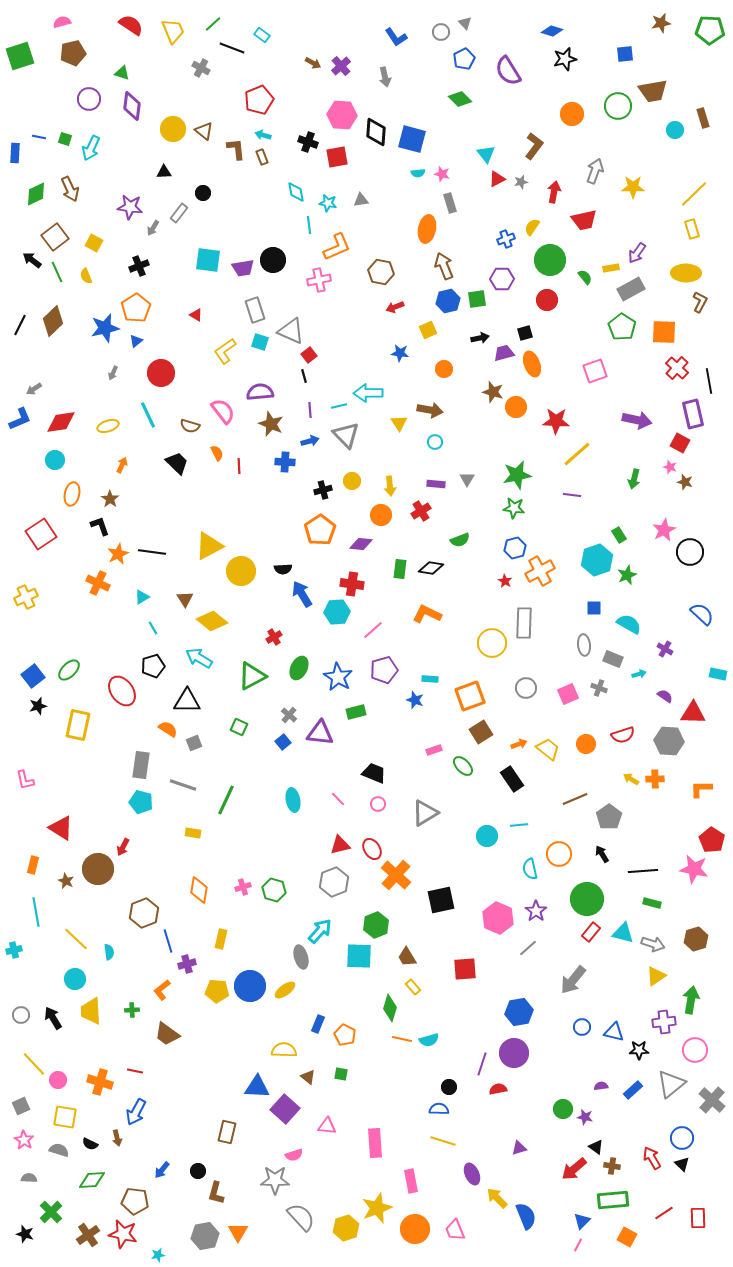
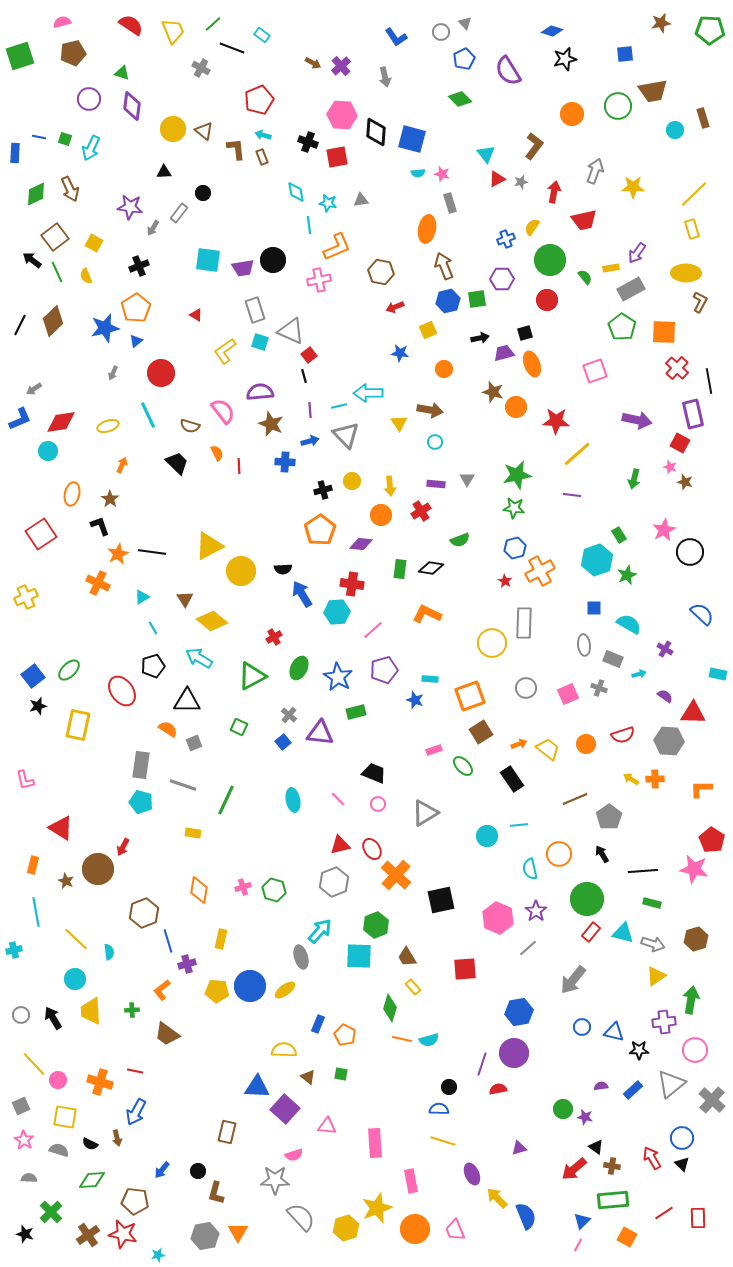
cyan circle at (55, 460): moved 7 px left, 9 px up
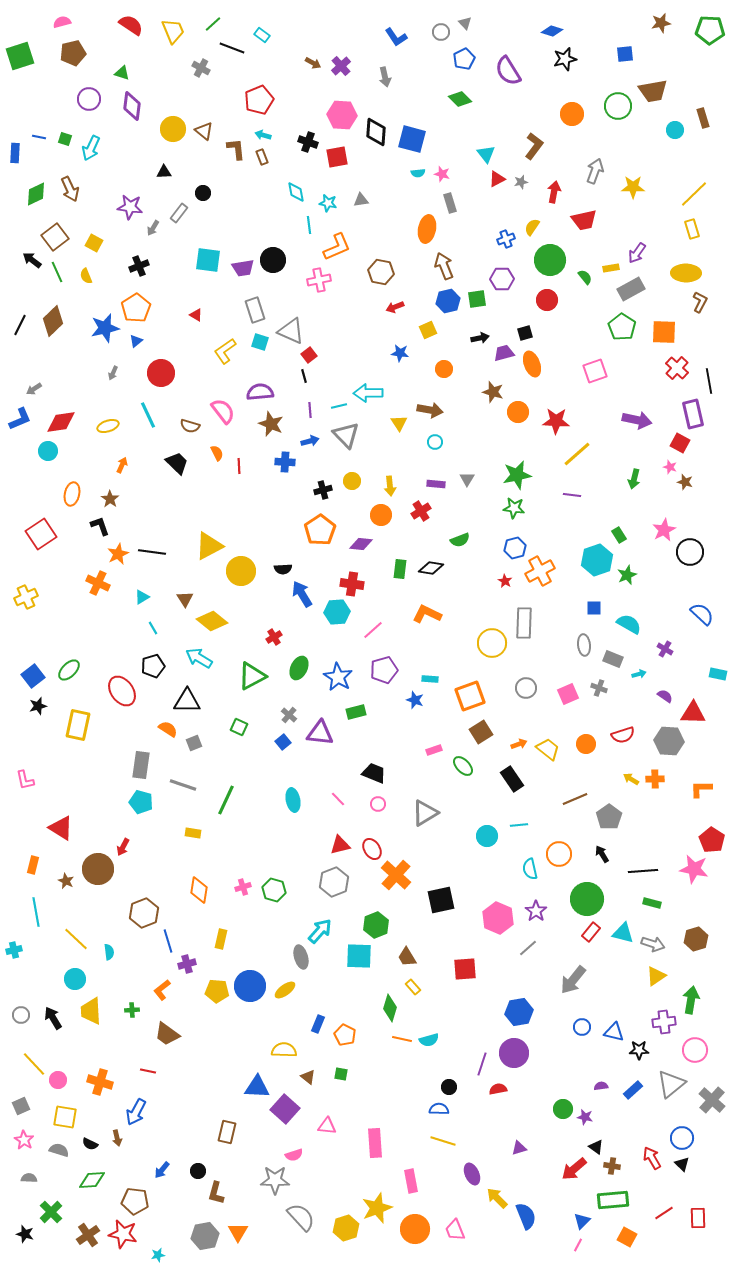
orange circle at (516, 407): moved 2 px right, 5 px down
red line at (135, 1071): moved 13 px right
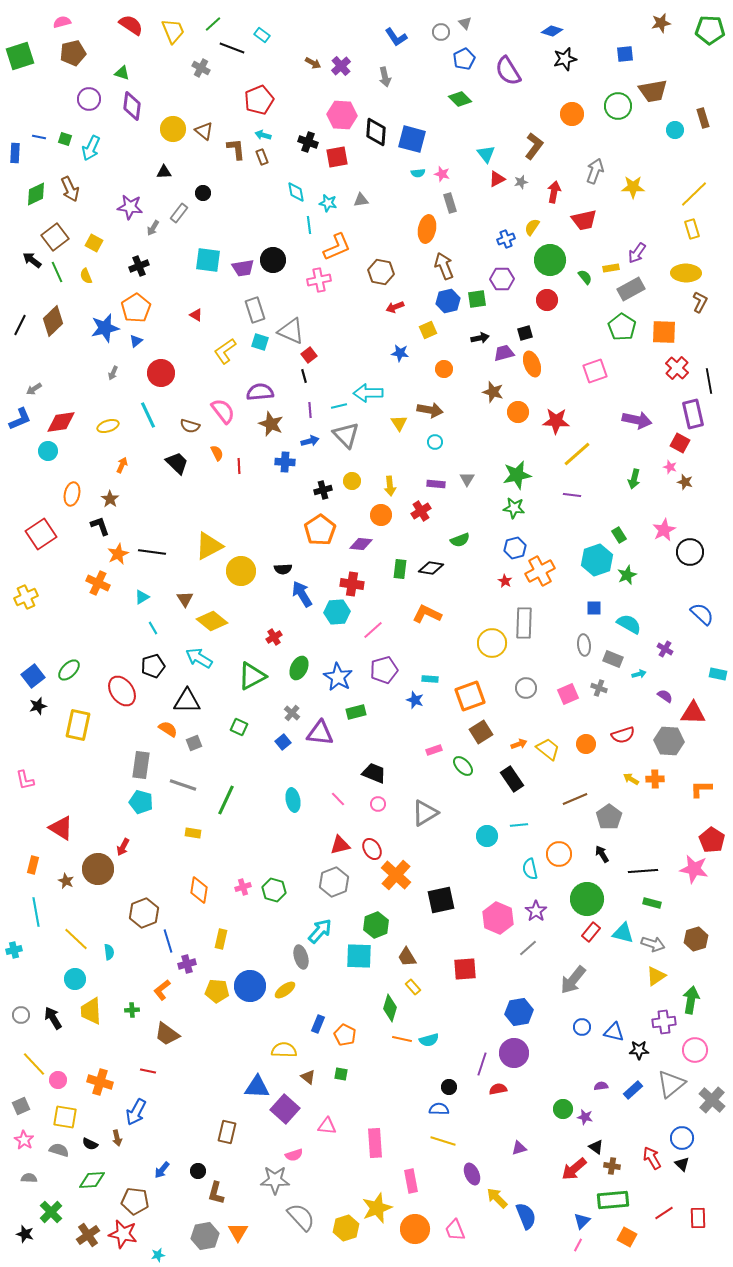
gray cross at (289, 715): moved 3 px right, 2 px up
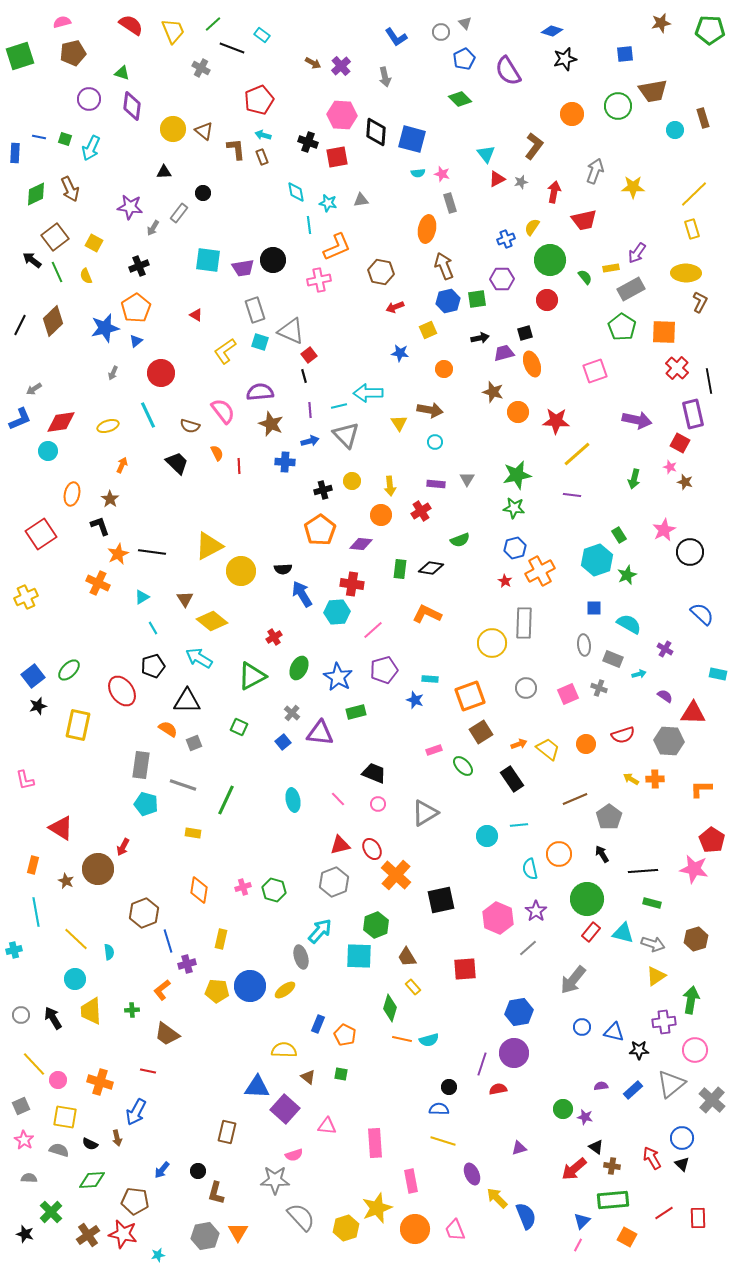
cyan pentagon at (141, 802): moved 5 px right, 2 px down
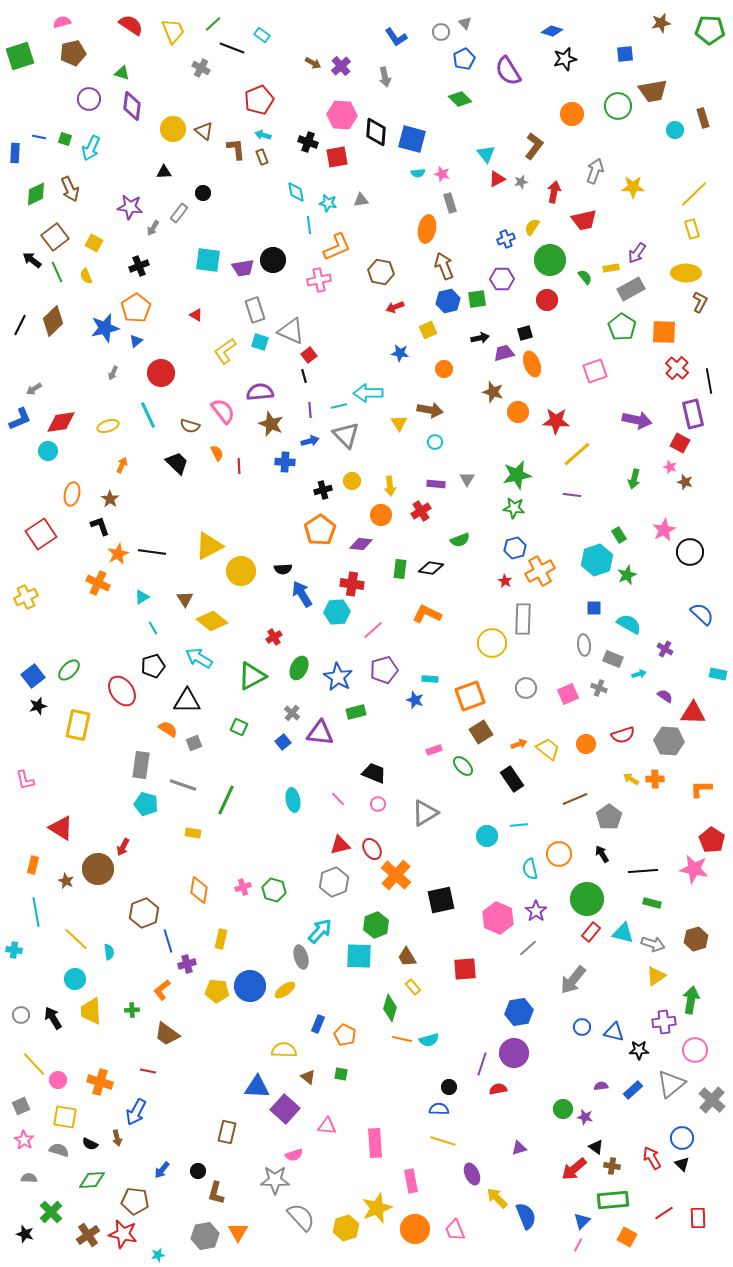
gray rectangle at (524, 623): moved 1 px left, 4 px up
cyan cross at (14, 950): rotated 21 degrees clockwise
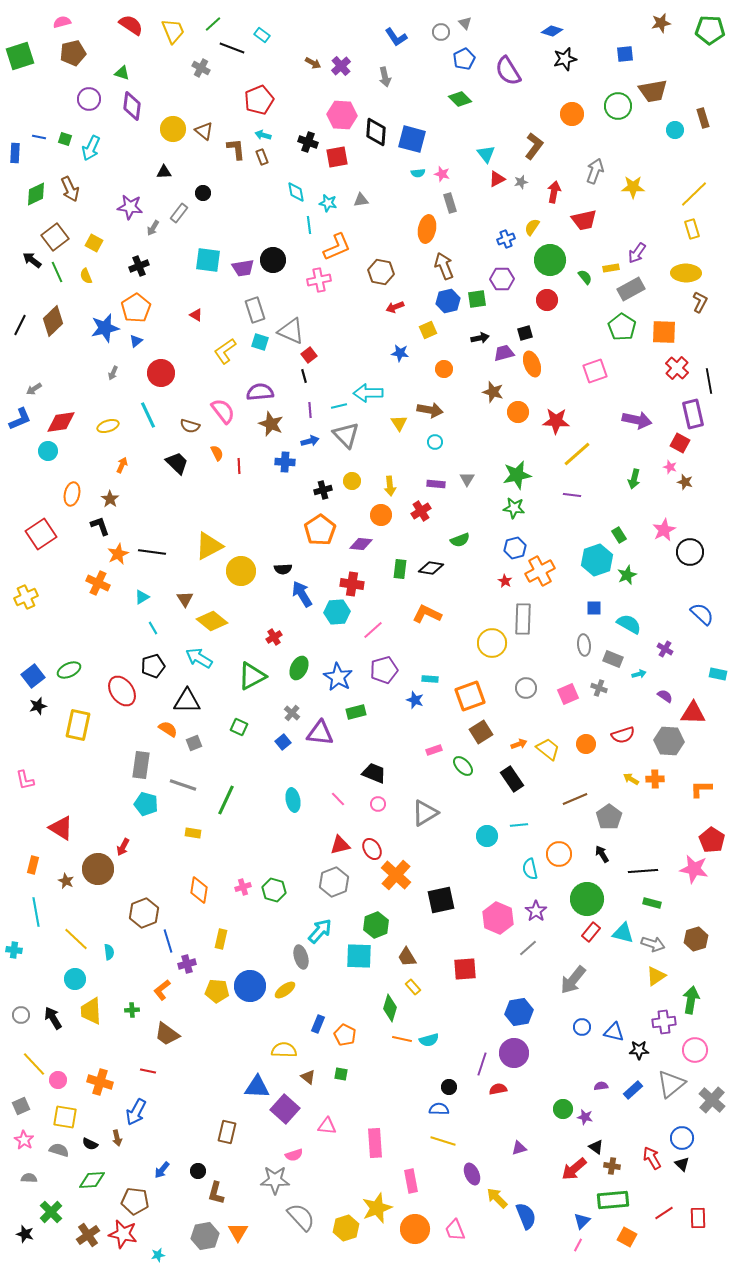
green ellipse at (69, 670): rotated 20 degrees clockwise
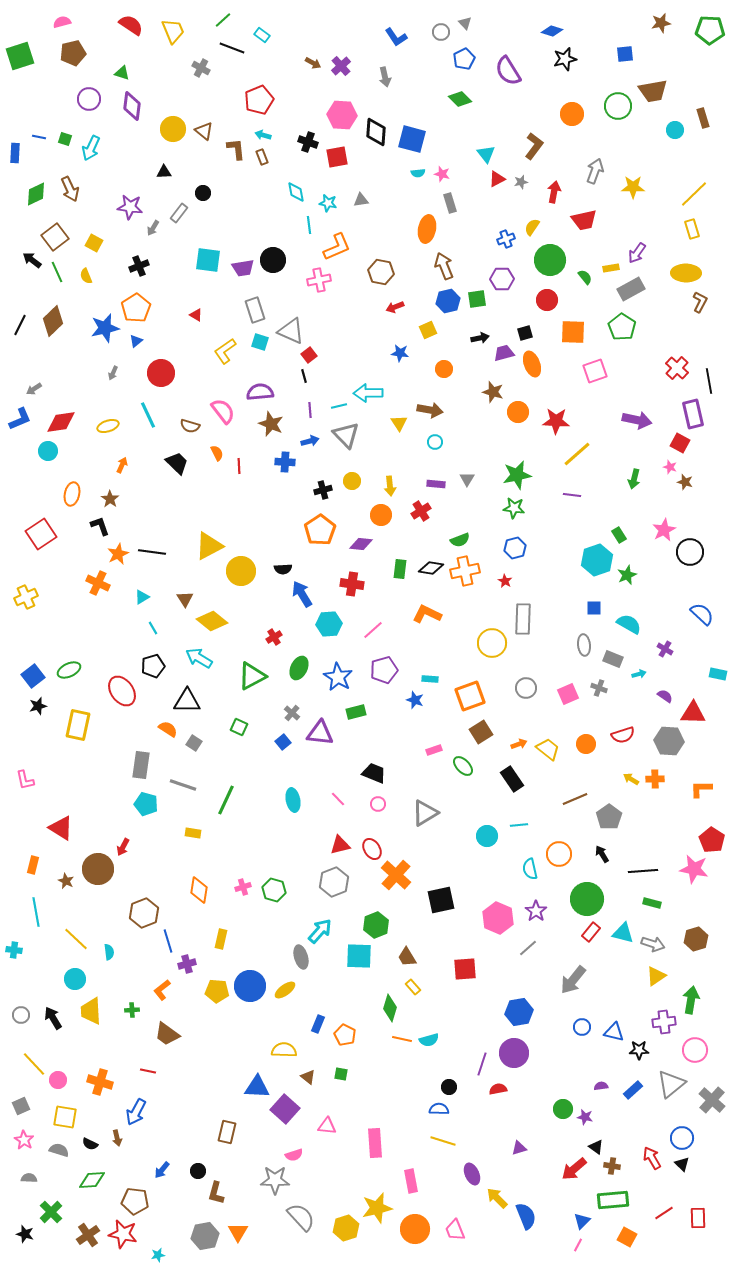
green line at (213, 24): moved 10 px right, 4 px up
orange square at (664, 332): moved 91 px left
orange cross at (540, 571): moved 75 px left; rotated 16 degrees clockwise
cyan hexagon at (337, 612): moved 8 px left, 12 px down
gray square at (194, 743): rotated 35 degrees counterclockwise
yellow star at (377, 1208): rotated 8 degrees clockwise
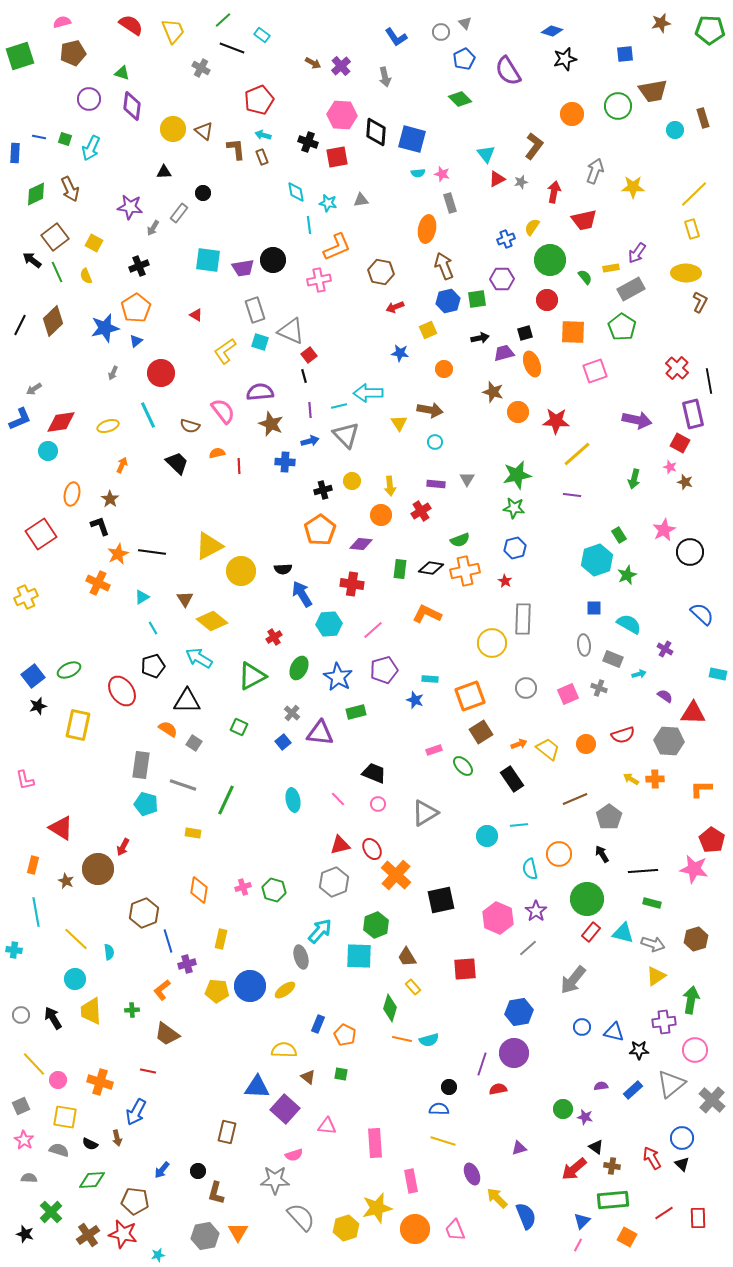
orange semicircle at (217, 453): rotated 77 degrees counterclockwise
